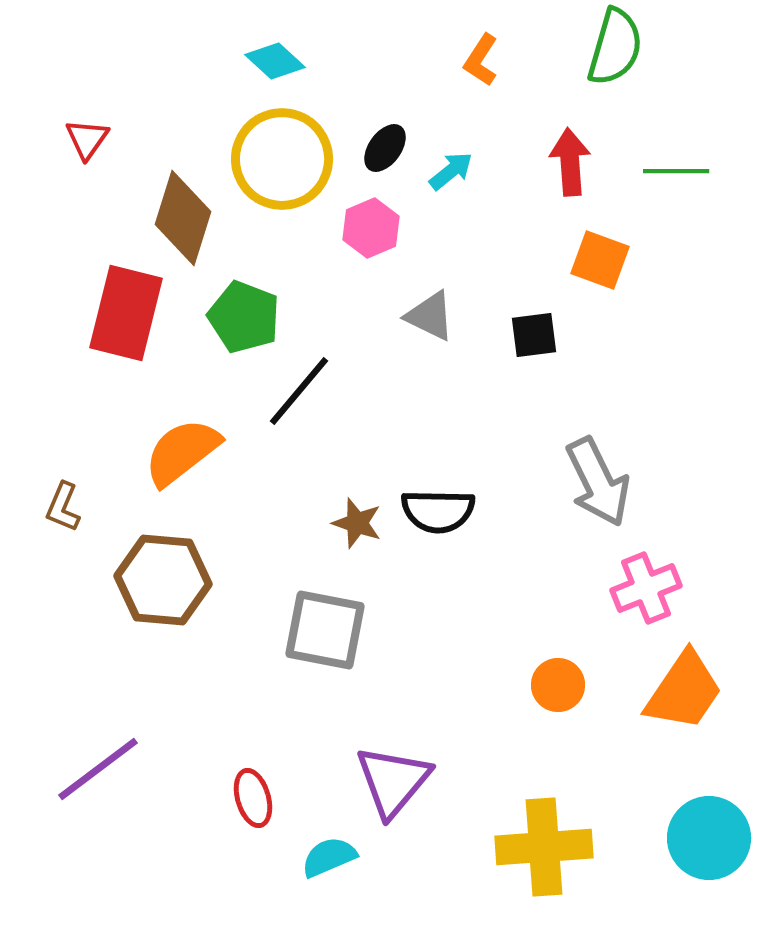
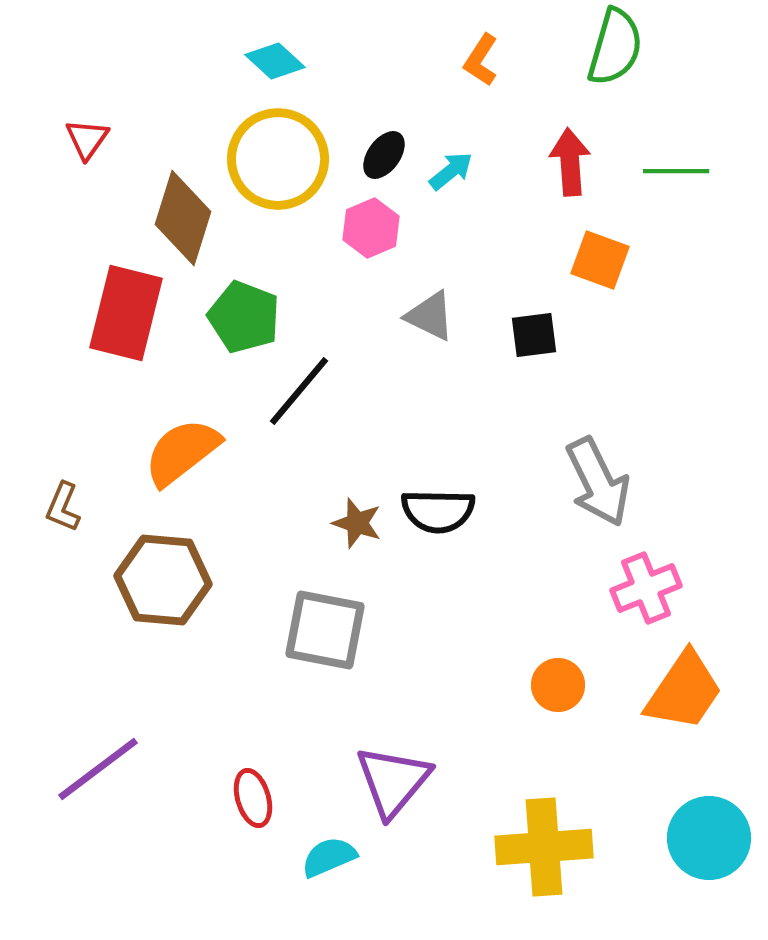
black ellipse: moved 1 px left, 7 px down
yellow circle: moved 4 px left
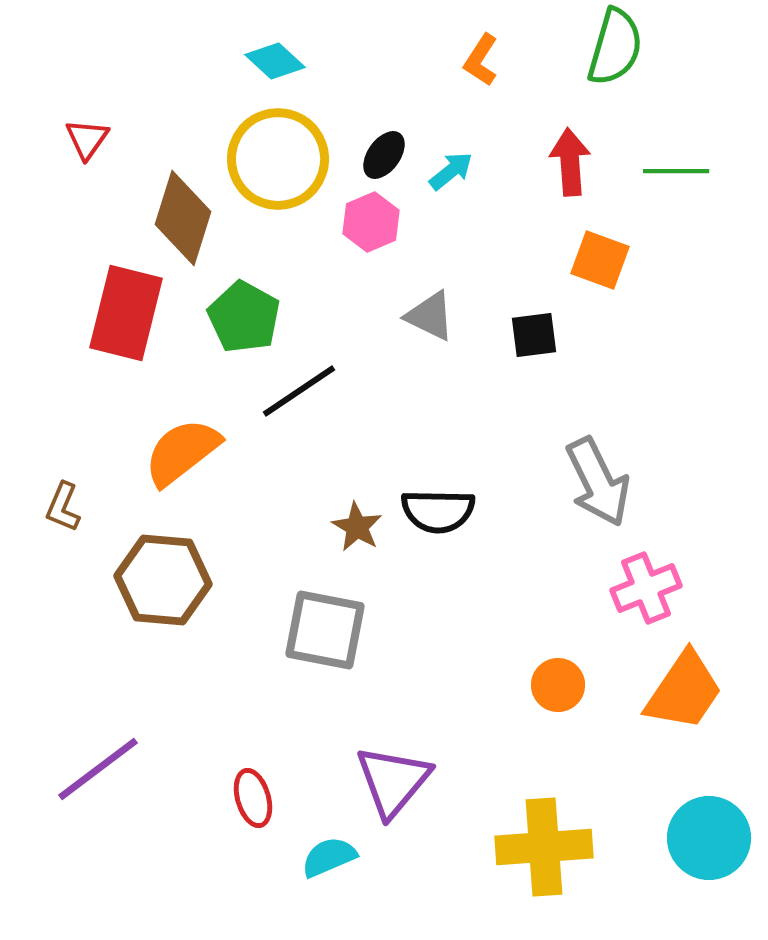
pink hexagon: moved 6 px up
green pentagon: rotated 8 degrees clockwise
black line: rotated 16 degrees clockwise
brown star: moved 4 px down; rotated 12 degrees clockwise
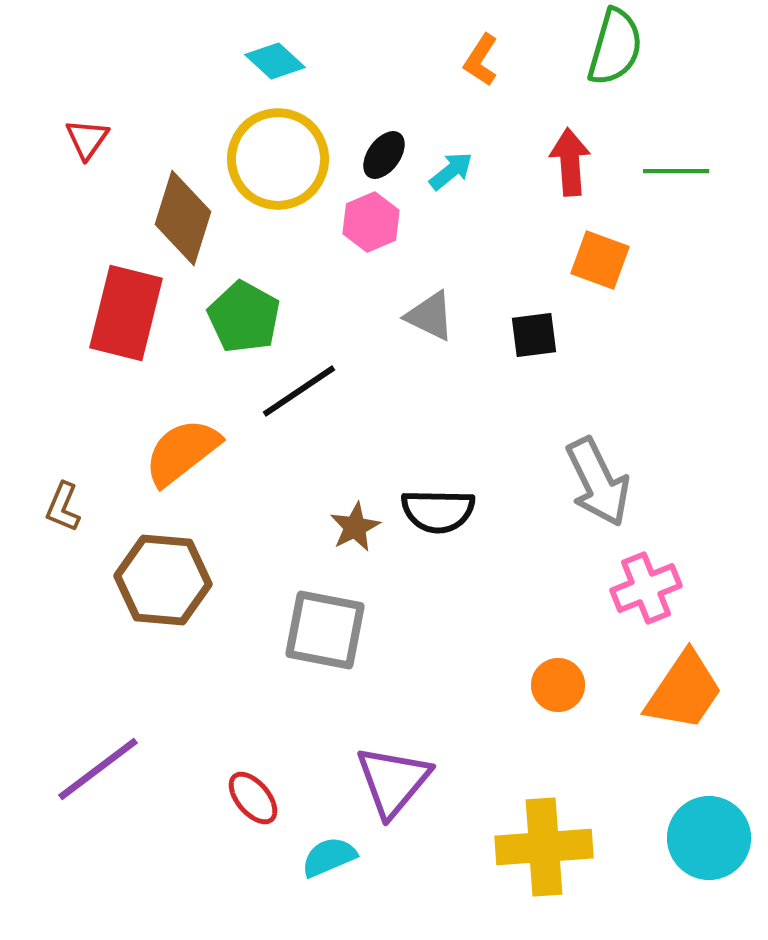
brown star: moved 2 px left; rotated 15 degrees clockwise
red ellipse: rotated 24 degrees counterclockwise
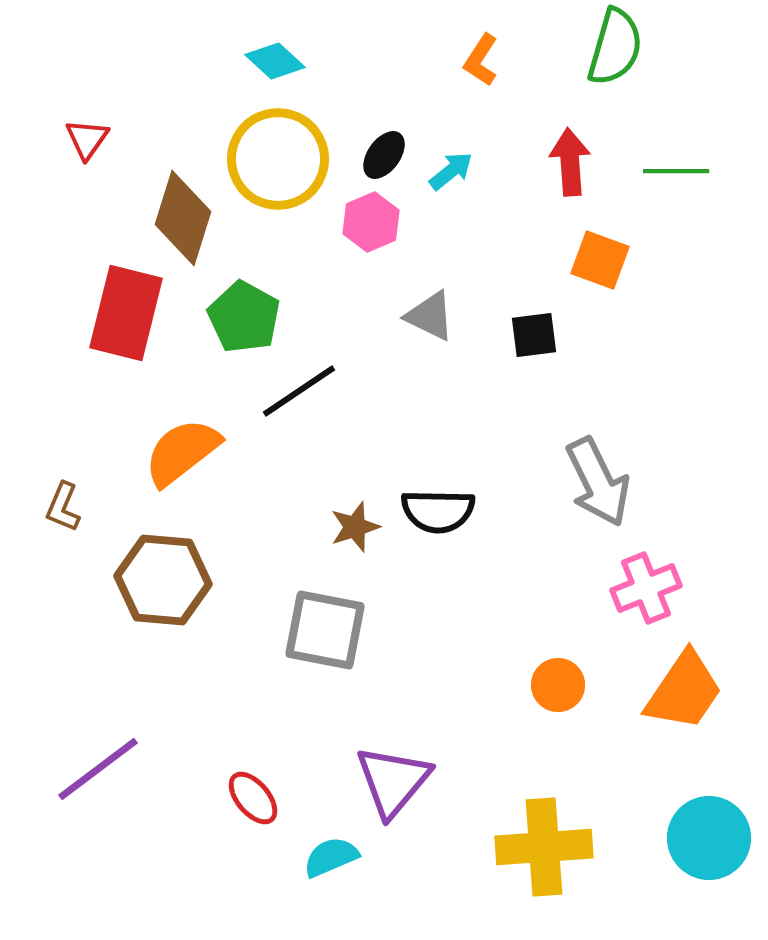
brown star: rotated 9 degrees clockwise
cyan semicircle: moved 2 px right
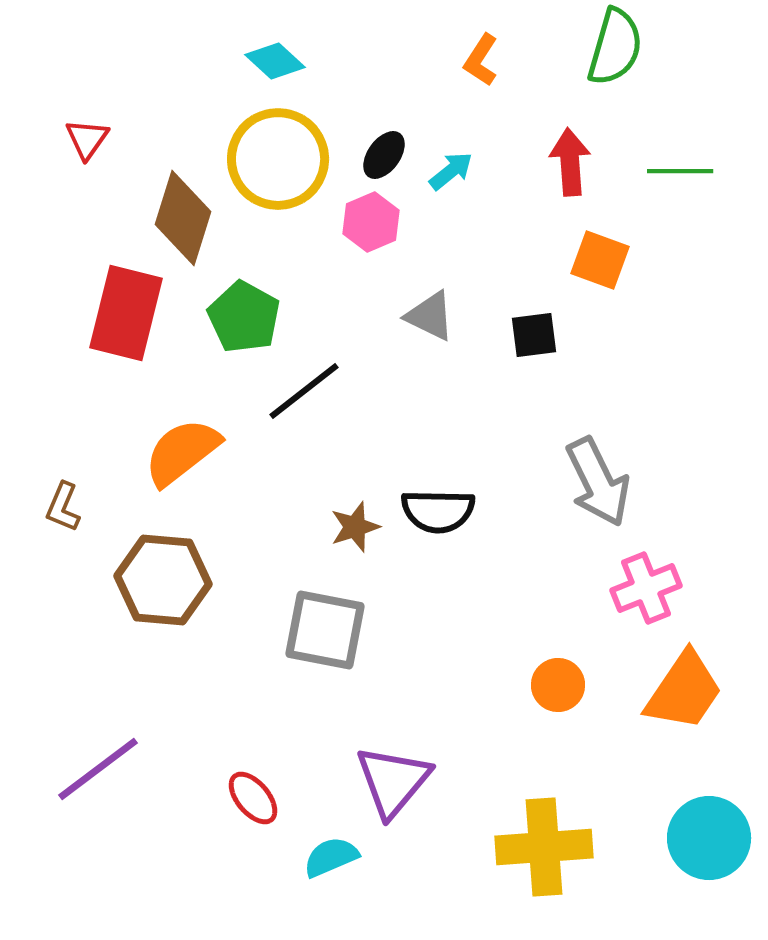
green line: moved 4 px right
black line: moved 5 px right; rotated 4 degrees counterclockwise
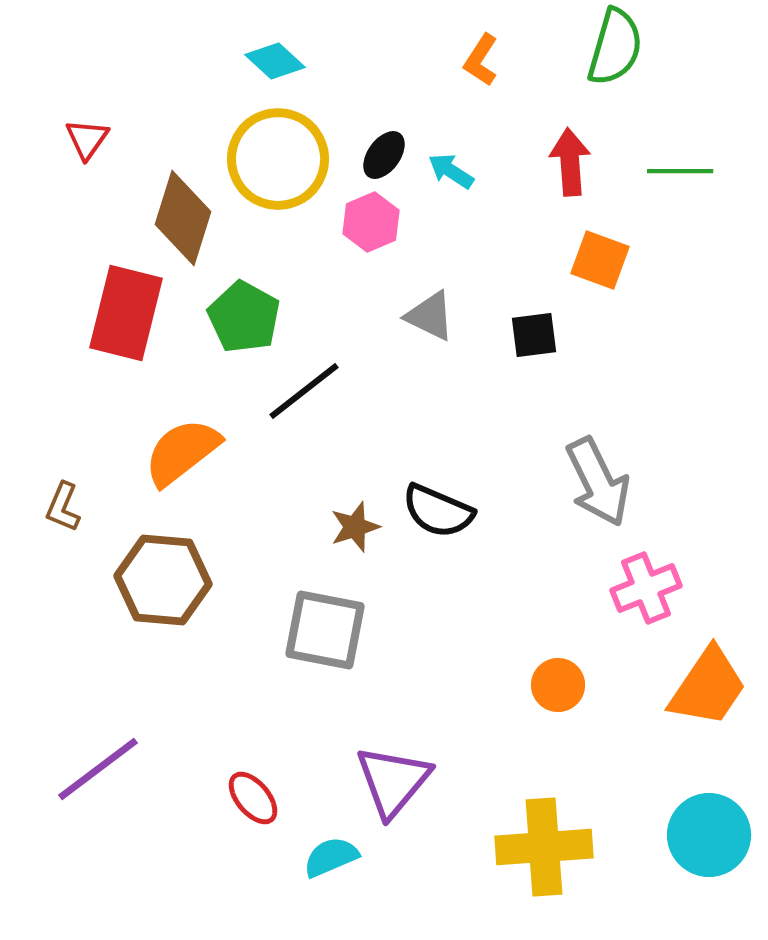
cyan arrow: rotated 108 degrees counterclockwise
black semicircle: rotated 22 degrees clockwise
orange trapezoid: moved 24 px right, 4 px up
cyan circle: moved 3 px up
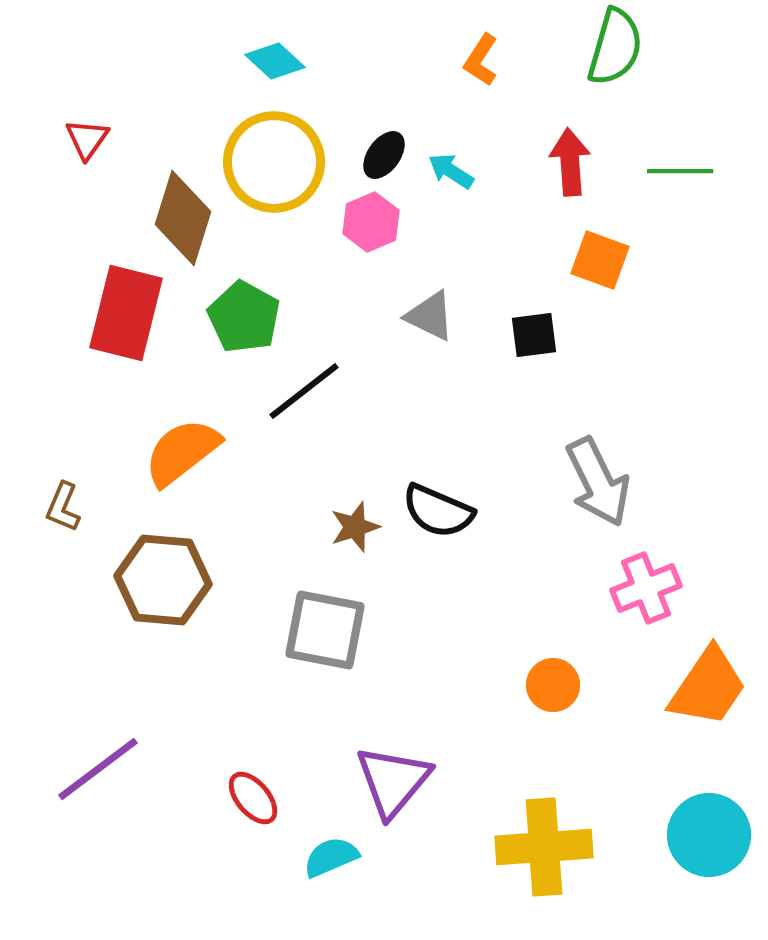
yellow circle: moved 4 px left, 3 px down
orange circle: moved 5 px left
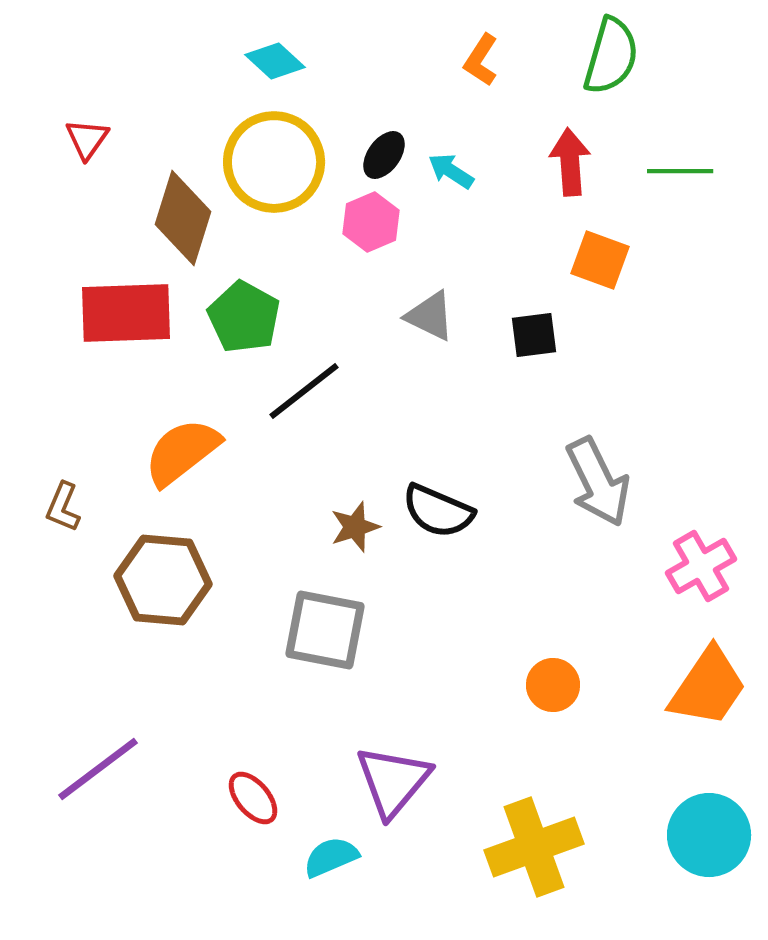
green semicircle: moved 4 px left, 9 px down
red rectangle: rotated 74 degrees clockwise
pink cross: moved 55 px right, 22 px up; rotated 8 degrees counterclockwise
yellow cross: moved 10 px left; rotated 16 degrees counterclockwise
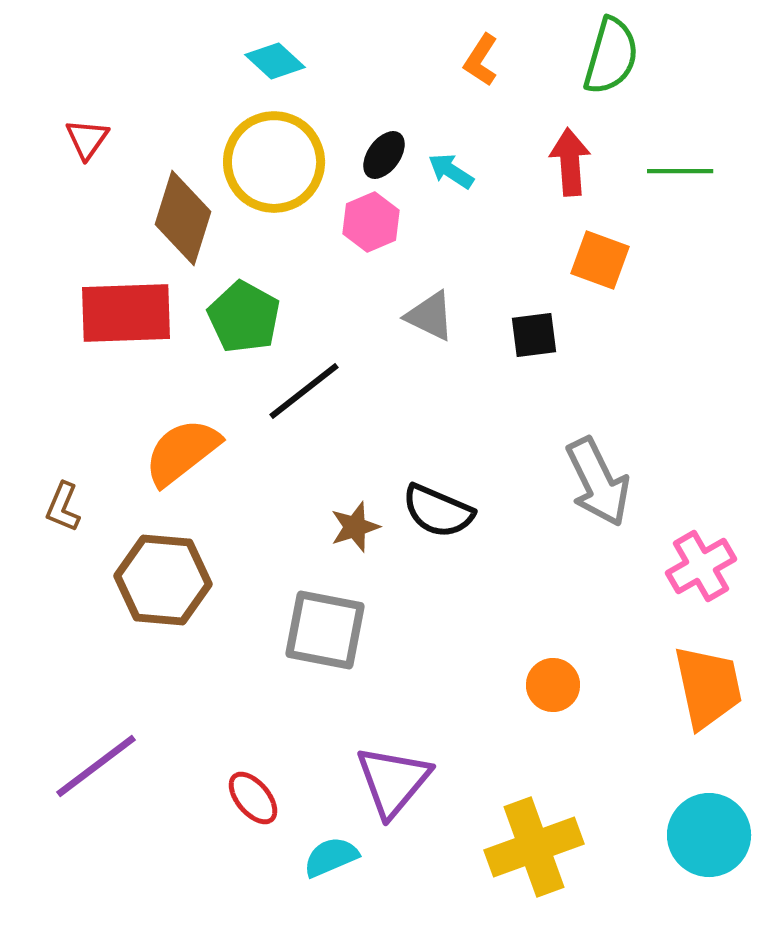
orange trapezoid: rotated 46 degrees counterclockwise
purple line: moved 2 px left, 3 px up
